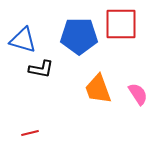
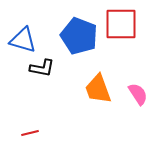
blue pentagon: rotated 21 degrees clockwise
black L-shape: moved 1 px right, 1 px up
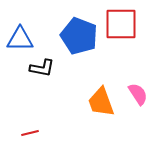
blue triangle: moved 3 px left, 1 px up; rotated 16 degrees counterclockwise
orange trapezoid: moved 3 px right, 13 px down
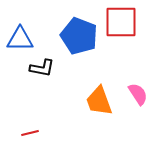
red square: moved 2 px up
orange trapezoid: moved 2 px left, 1 px up
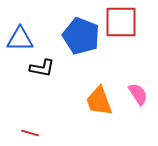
blue pentagon: moved 2 px right
red line: rotated 30 degrees clockwise
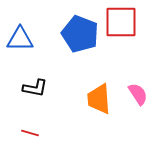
blue pentagon: moved 1 px left, 2 px up
black L-shape: moved 7 px left, 20 px down
orange trapezoid: moved 2 px up; rotated 16 degrees clockwise
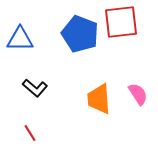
red square: rotated 6 degrees counterclockwise
black L-shape: rotated 30 degrees clockwise
red line: rotated 42 degrees clockwise
